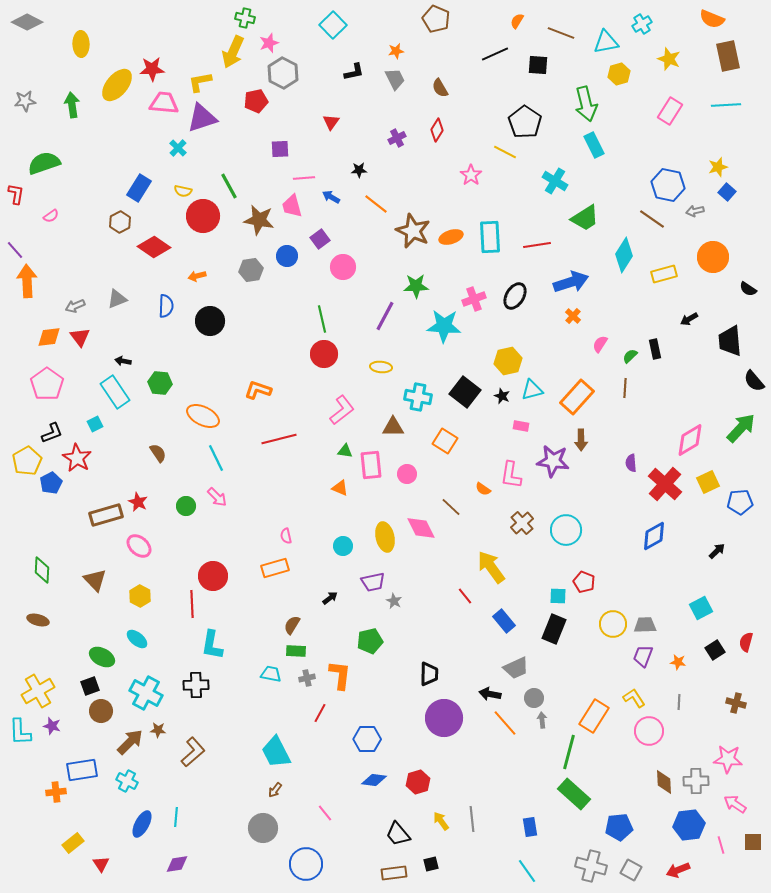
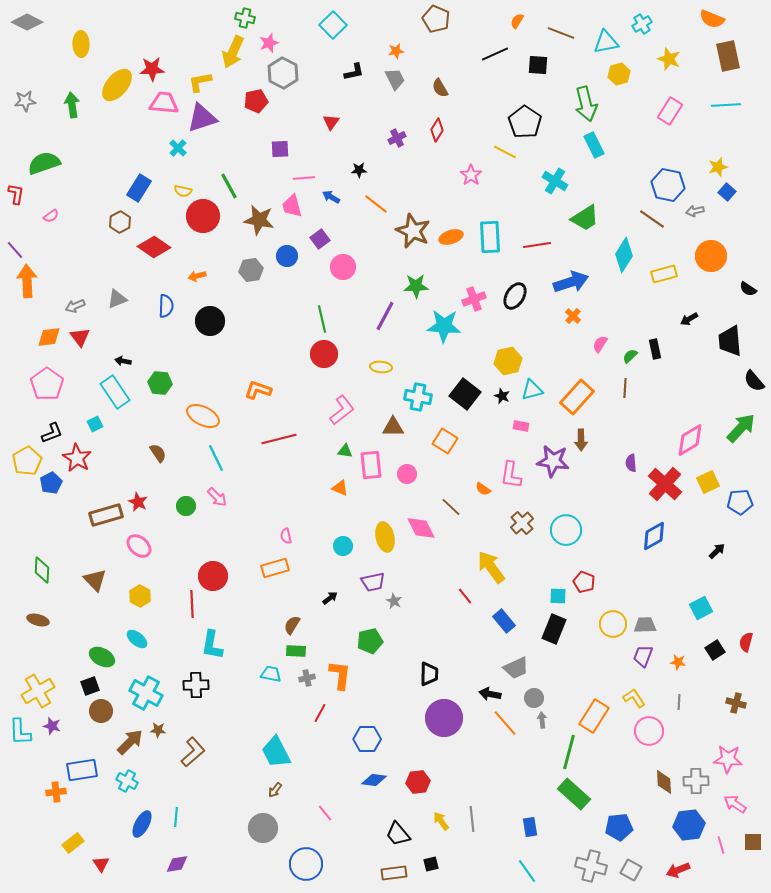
orange circle at (713, 257): moved 2 px left, 1 px up
black square at (465, 392): moved 2 px down
red hexagon at (418, 782): rotated 10 degrees clockwise
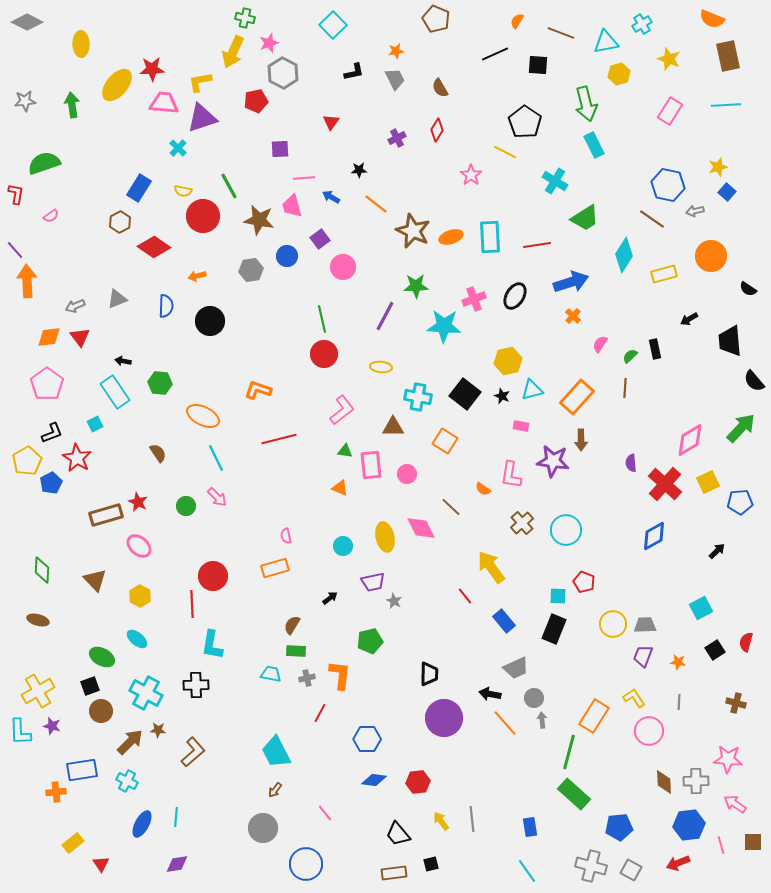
red arrow at (678, 870): moved 7 px up
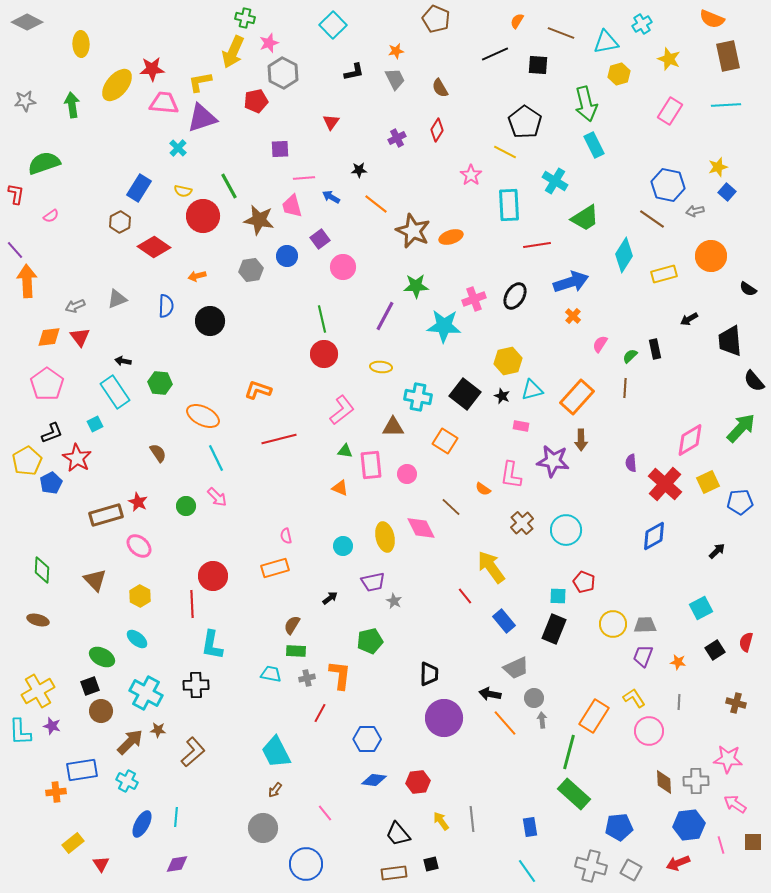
cyan rectangle at (490, 237): moved 19 px right, 32 px up
